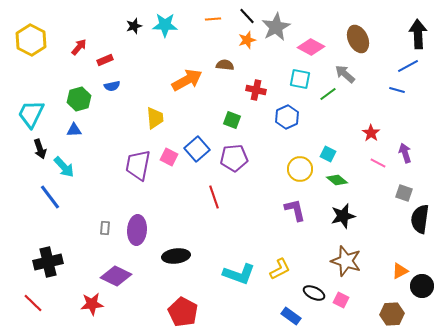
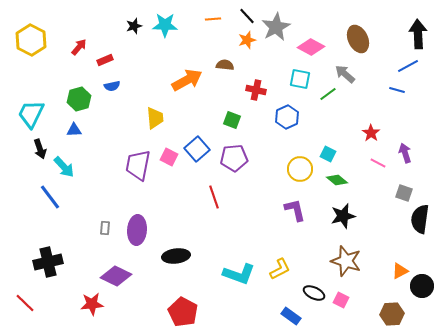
red line at (33, 303): moved 8 px left
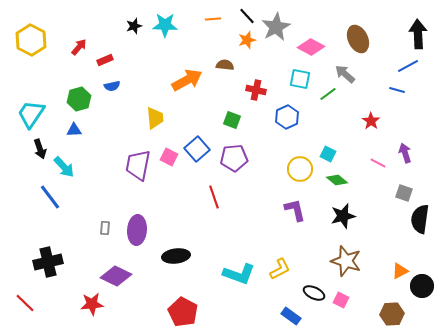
cyan trapezoid at (31, 114): rotated 8 degrees clockwise
red star at (371, 133): moved 12 px up
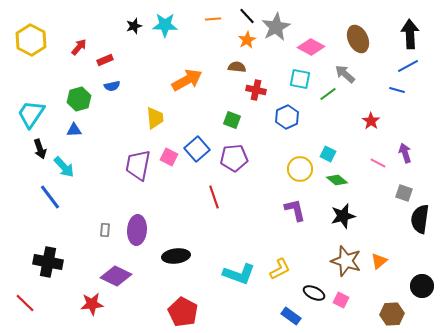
black arrow at (418, 34): moved 8 px left
orange star at (247, 40): rotated 12 degrees counterclockwise
brown semicircle at (225, 65): moved 12 px right, 2 px down
gray rectangle at (105, 228): moved 2 px down
black cross at (48, 262): rotated 24 degrees clockwise
orange triangle at (400, 271): moved 21 px left, 10 px up; rotated 12 degrees counterclockwise
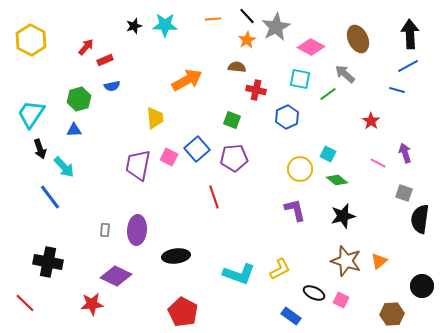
red arrow at (79, 47): moved 7 px right
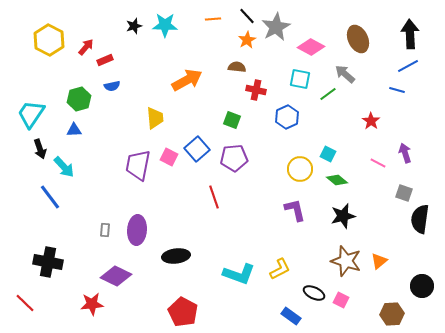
yellow hexagon at (31, 40): moved 18 px right
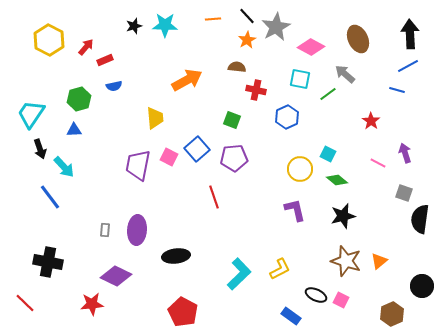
blue semicircle at (112, 86): moved 2 px right
cyan L-shape at (239, 274): rotated 64 degrees counterclockwise
black ellipse at (314, 293): moved 2 px right, 2 px down
brown hexagon at (392, 314): rotated 20 degrees counterclockwise
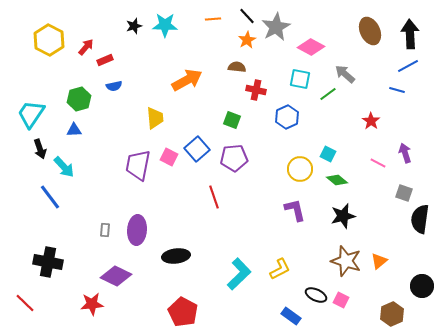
brown ellipse at (358, 39): moved 12 px right, 8 px up
